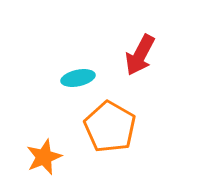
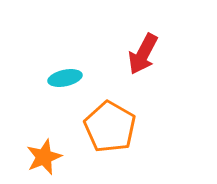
red arrow: moved 3 px right, 1 px up
cyan ellipse: moved 13 px left
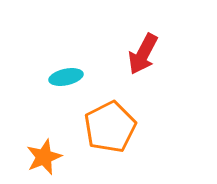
cyan ellipse: moved 1 px right, 1 px up
orange pentagon: rotated 15 degrees clockwise
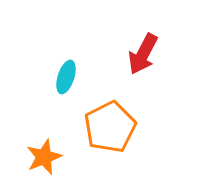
cyan ellipse: rotated 60 degrees counterclockwise
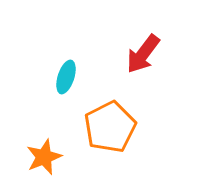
red arrow: rotated 9 degrees clockwise
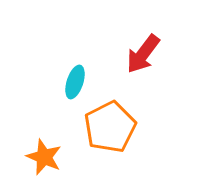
cyan ellipse: moved 9 px right, 5 px down
orange star: rotated 27 degrees counterclockwise
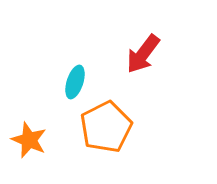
orange pentagon: moved 4 px left
orange star: moved 15 px left, 17 px up
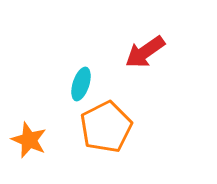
red arrow: moved 2 px right, 2 px up; rotated 18 degrees clockwise
cyan ellipse: moved 6 px right, 2 px down
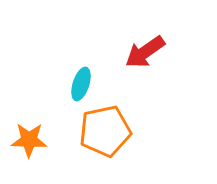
orange pentagon: moved 1 px left, 4 px down; rotated 15 degrees clockwise
orange star: rotated 21 degrees counterclockwise
